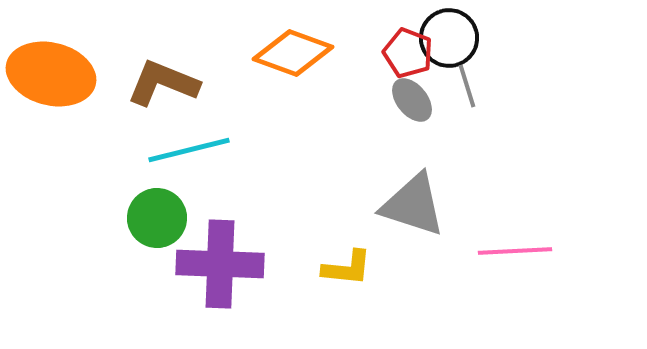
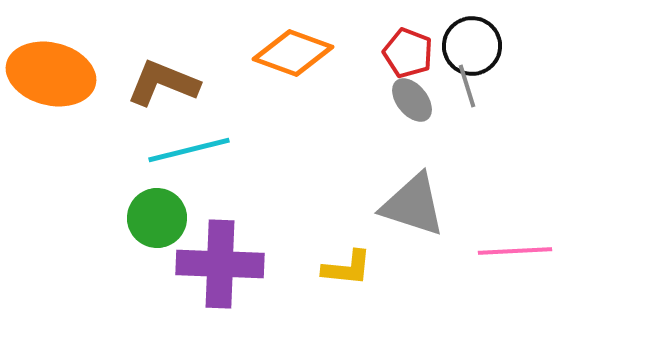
black circle: moved 23 px right, 8 px down
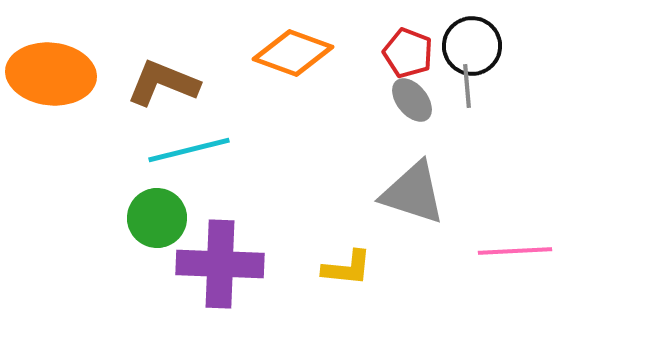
orange ellipse: rotated 8 degrees counterclockwise
gray line: rotated 12 degrees clockwise
gray triangle: moved 12 px up
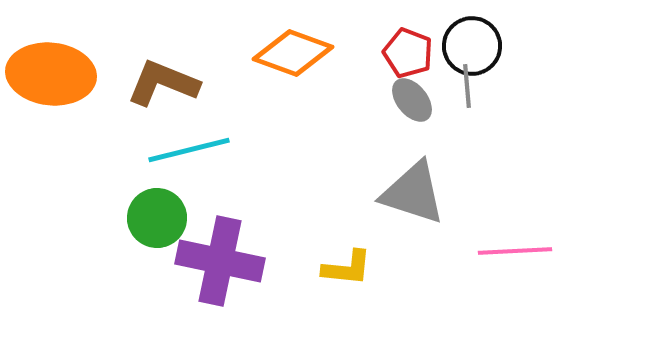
purple cross: moved 3 px up; rotated 10 degrees clockwise
